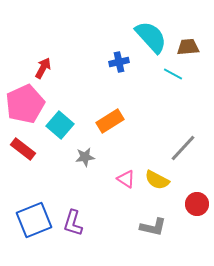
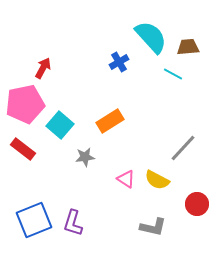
blue cross: rotated 18 degrees counterclockwise
pink pentagon: rotated 12 degrees clockwise
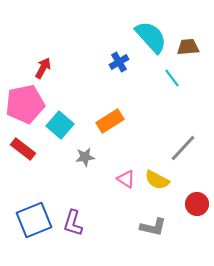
cyan line: moved 1 px left, 4 px down; rotated 24 degrees clockwise
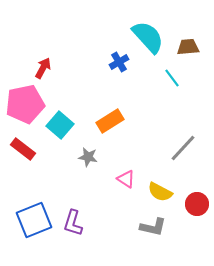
cyan semicircle: moved 3 px left
gray star: moved 3 px right; rotated 18 degrees clockwise
yellow semicircle: moved 3 px right, 12 px down
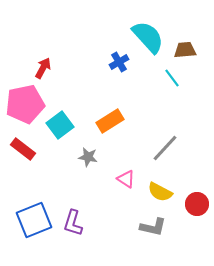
brown trapezoid: moved 3 px left, 3 px down
cyan square: rotated 12 degrees clockwise
gray line: moved 18 px left
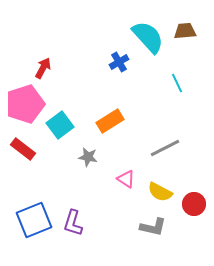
brown trapezoid: moved 19 px up
cyan line: moved 5 px right, 5 px down; rotated 12 degrees clockwise
pink pentagon: rotated 6 degrees counterclockwise
gray line: rotated 20 degrees clockwise
red circle: moved 3 px left
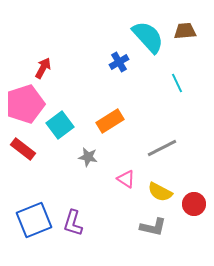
gray line: moved 3 px left
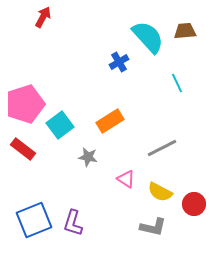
red arrow: moved 51 px up
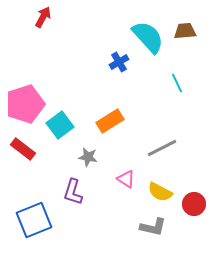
purple L-shape: moved 31 px up
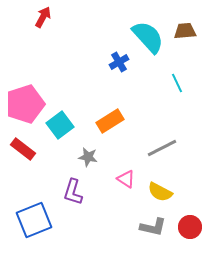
red circle: moved 4 px left, 23 px down
